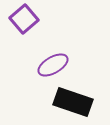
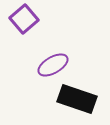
black rectangle: moved 4 px right, 3 px up
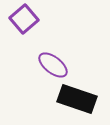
purple ellipse: rotated 68 degrees clockwise
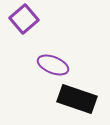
purple ellipse: rotated 16 degrees counterclockwise
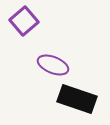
purple square: moved 2 px down
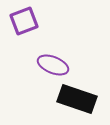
purple square: rotated 20 degrees clockwise
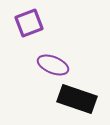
purple square: moved 5 px right, 2 px down
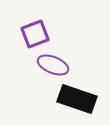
purple square: moved 6 px right, 11 px down
